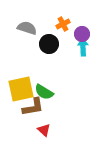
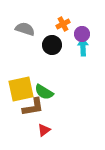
gray semicircle: moved 2 px left, 1 px down
black circle: moved 3 px right, 1 px down
red triangle: rotated 40 degrees clockwise
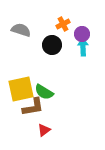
gray semicircle: moved 4 px left, 1 px down
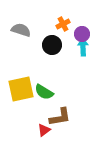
brown L-shape: moved 27 px right, 10 px down
